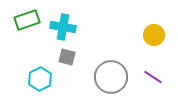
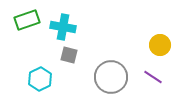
yellow circle: moved 6 px right, 10 px down
gray square: moved 2 px right, 2 px up
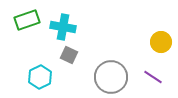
yellow circle: moved 1 px right, 3 px up
gray square: rotated 12 degrees clockwise
cyan hexagon: moved 2 px up
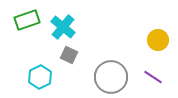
cyan cross: rotated 30 degrees clockwise
yellow circle: moved 3 px left, 2 px up
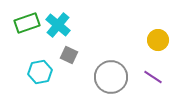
green rectangle: moved 3 px down
cyan cross: moved 5 px left, 2 px up
cyan hexagon: moved 5 px up; rotated 15 degrees clockwise
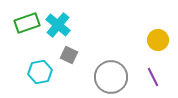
purple line: rotated 30 degrees clockwise
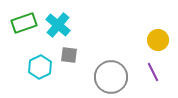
green rectangle: moved 3 px left
gray square: rotated 18 degrees counterclockwise
cyan hexagon: moved 5 px up; rotated 15 degrees counterclockwise
purple line: moved 5 px up
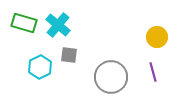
green rectangle: rotated 35 degrees clockwise
yellow circle: moved 1 px left, 3 px up
purple line: rotated 12 degrees clockwise
